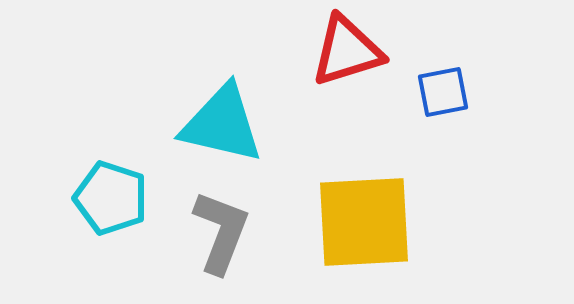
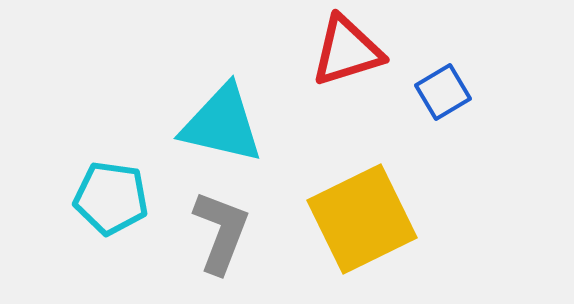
blue square: rotated 20 degrees counterclockwise
cyan pentagon: rotated 10 degrees counterclockwise
yellow square: moved 2 px left, 3 px up; rotated 23 degrees counterclockwise
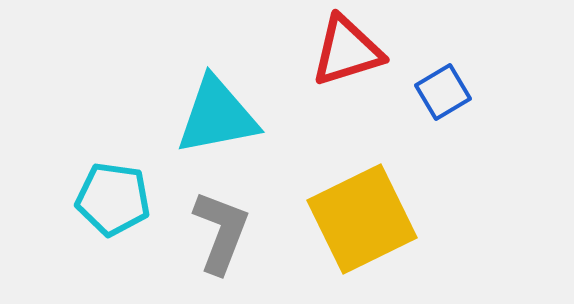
cyan triangle: moved 5 px left, 8 px up; rotated 24 degrees counterclockwise
cyan pentagon: moved 2 px right, 1 px down
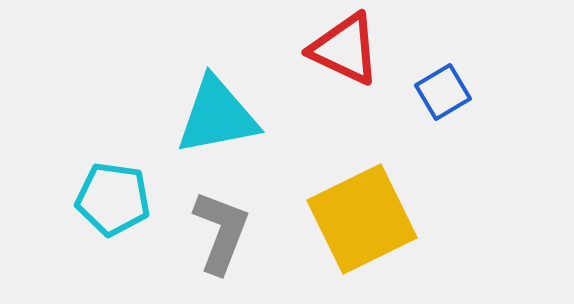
red triangle: moved 2 px left, 2 px up; rotated 42 degrees clockwise
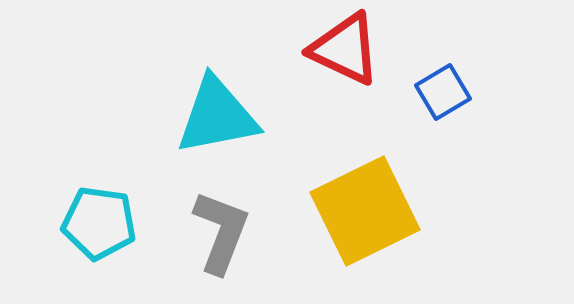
cyan pentagon: moved 14 px left, 24 px down
yellow square: moved 3 px right, 8 px up
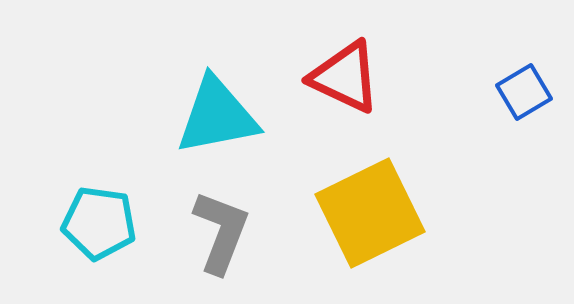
red triangle: moved 28 px down
blue square: moved 81 px right
yellow square: moved 5 px right, 2 px down
